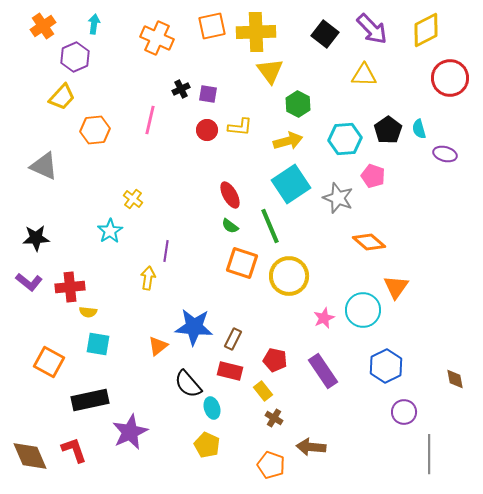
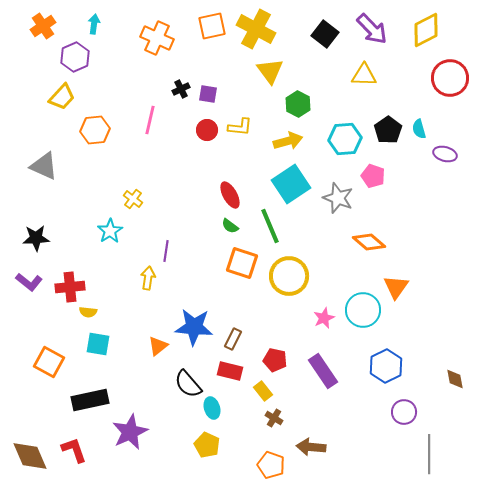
yellow cross at (256, 32): moved 3 px up; rotated 30 degrees clockwise
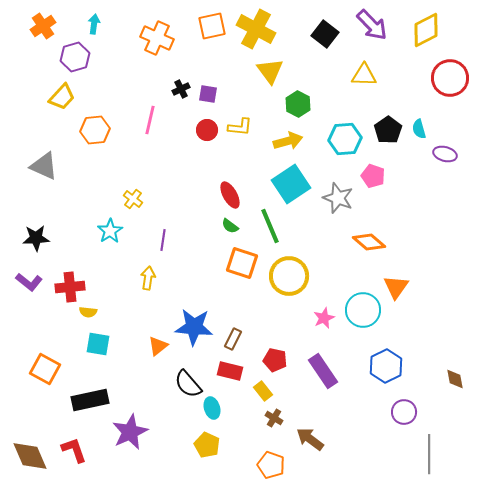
purple arrow at (372, 29): moved 4 px up
purple hexagon at (75, 57): rotated 8 degrees clockwise
purple line at (166, 251): moved 3 px left, 11 px up
orange square at (49, 362): moved 4 px left, 7 px down
brown arrow at (311, 447): moved 1 px left, 8 px up; rotated 32 degrees clockwise
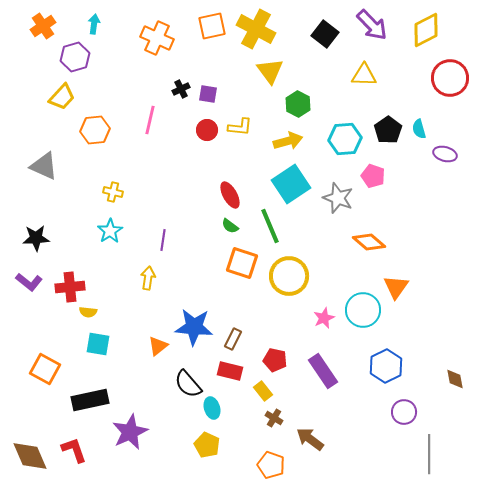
yellow cross at (133, 199): moved 20 px left, 7 px up; rotated 24 degrees counterclockwise
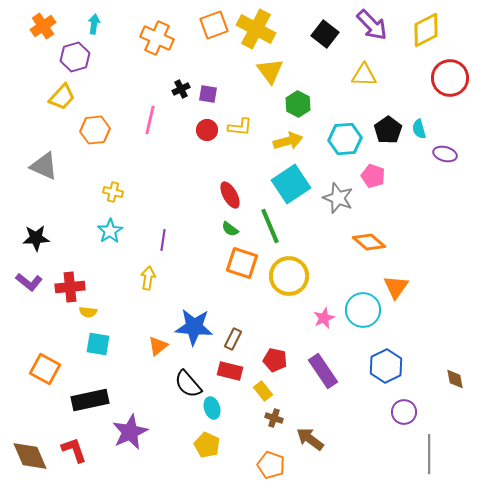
orange square at (212, 26): moved 2 px right, 1 px up; rotated 8 degrees counterclockwise
green semicircle at (230, 226): moved 3 px down
brown cross at (274, 418): rotated 12 degrees counterclockwise
